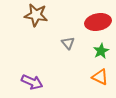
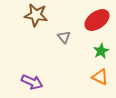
red ellipse: moved 1 px left, 2 px up; rotated 25 degrees counterclockwise
gray triangle: moved 4 px left, 6 px up
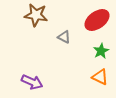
gray triangle: rotated 24 degrees counterclockwise
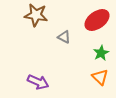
green star: moved 2 px down
orange triangle: rotated 18 degrees clockwise
purple arrow: moved 6 px right
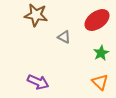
orange triangle: moved 5 px down
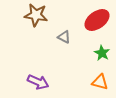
green star: moved 1 px right; rotated 14 degrees counterclockwise
orange triangle: rotated 30 degrees counterclockwise
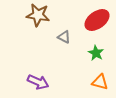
brown star: moved 2 px right
green star: moved 6 px left
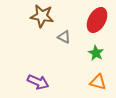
brown star: moved 4 px right, 1 px down
red ellipse: rotated 25 degrees counterclockwise
orange triangle: moved 2 px left
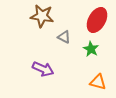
green star: moved 5 px left, 4 px up
purple arrow: moved 5 px right, 13 px up
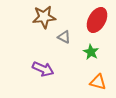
brown star: moved 2 px right, 1 px down; rotated 15 degrees counterclockwise
green star: moved 3 px down
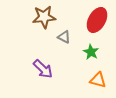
purple arrow: rotated 20 degrees clockwise
orange triangle: moved 2 px up
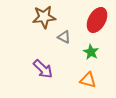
orange triangle: moved 10 px left
